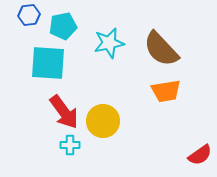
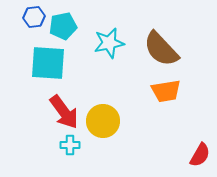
blue hexagon: moved 5 px right, 2 px down
red semicircle: rotated 25 degrees counterclockwise
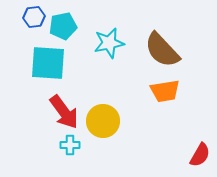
brown semicircle: moved 1 px right, 1 px down
orange trapezoid: moved 1 px left
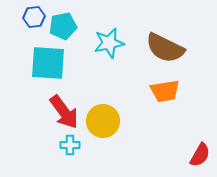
brown semicircle: moved 3 px right, 2 px up; rotated 21 degrees counterclockwise
